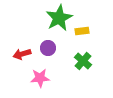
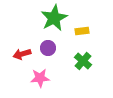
green star: moved 5 px left
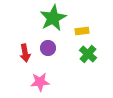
green star: moved 1 px left
red arrow: moved 3 px right, 1 px up; rotated 84 degrees counterclockwise
green cross: moved 5 px right, 7 px up
pink star: moved 4 px down
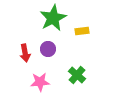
purple circle: moved 1 px down
green cross: moved 11 px left, 21 px down
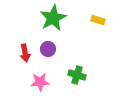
yellow rectangle: moved 16 px right, 11 px up; rotated 24 degrees clockwise
green cross: rotated 24 degrees counterclockwise
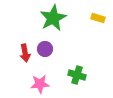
yellow rectangle: moved 2 px up
purple circle: moved 3 px left
pink star: moved 2 px down
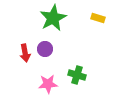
pink star: moved 8 px right
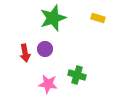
green star: rotated 8 degrees clockwise
pink star: rotated 12 degrees clockwise
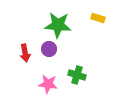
green star: moved 5 px right, 7 px down; rotated 24 degrees clockwise
purple circle: moved 4 px right
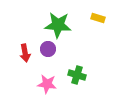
purple circle: moved 1 px left
pink star: moved 1 px left
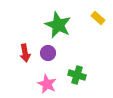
yellow rectangle: rotated 24 degrees clockwise
green star: rotated 20 degrees clockwise
purple circle: moved 4 px down
pink star: rotated 18 degrees clockwise
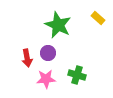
red arrow: moved 2 px right, 5 px down
pink star: moved 1 px left, 5 px up; rotated 30 degrees counterclockwise
